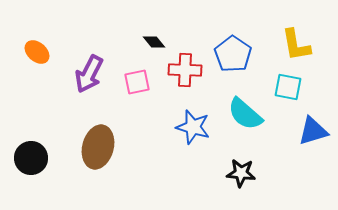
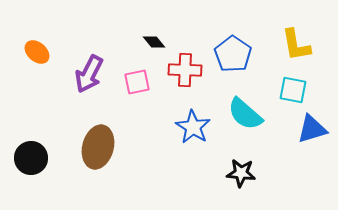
cyan square: moved 5 px right, 3 px down
blue star: rotated 16 degrees clockwise
blue triangle: moved 1 px left, 2 px up
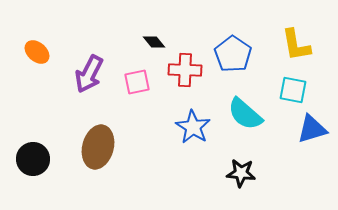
black circle: moved 2 px right, 1 px down
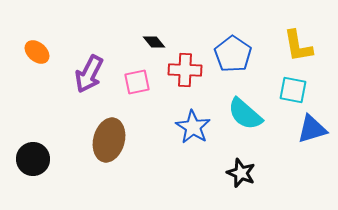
yellow L-shape: moved 2 px right, 1 px down
brown ellipse: moved 11 px right, 7 px up
black star: rotated 16 degrees clockwise
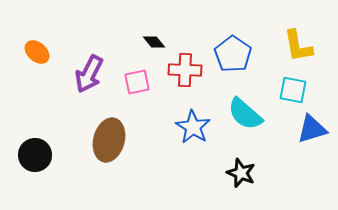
black circle: moved 2 px right, 4 px up
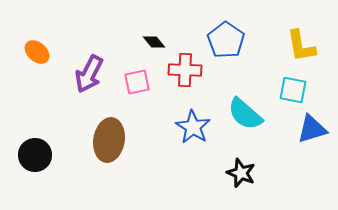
yellow L-shape: moved 3 px right
blue pentagon: moved 7 px left, 14 px up
brown ellipse: rotated 6 degrees counterclockwise
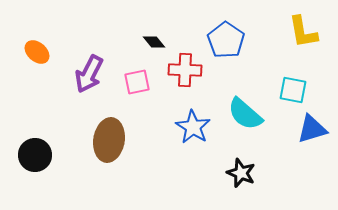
yellow L-shape: moved 2 px right, 14 px up
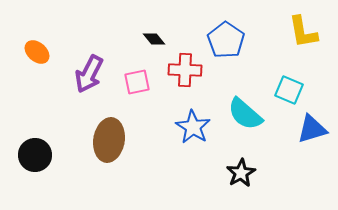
black diamond: moved 3 px up
cyan square: moved 4 px left; rotated 12 degrees clockwise
black star: rotated 20 degrees clockwise
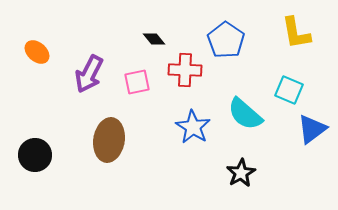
yellow L-shape: moved 7 px left, 1 px down
blue triangle: rotated 20 degrees counterclockwise
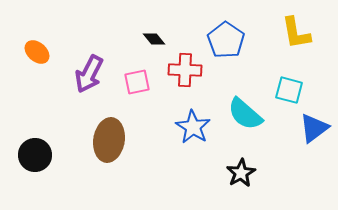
cyan square: rotated 8 degrees counterclockwise
blue triangle: moved 2 px right, 1 px up
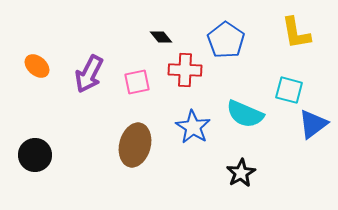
black diamond: moved 7 px right, 2 px up
orange ellipse: moved 14 px down
cyan semicircle: rotated 18 degrees counterclockwise
blue triangle: moved 1 px left, 4 px up
brown ellipse: moved 26 px right, 5 px down; rotated 6 degrees clockwise
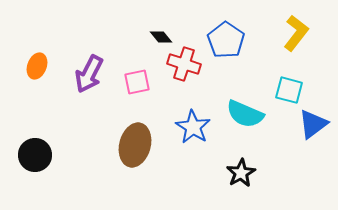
yellow L-shape: rotated 132 degrees counterclockwise
orange ellipse: rotated 70 degrees clockwise
red cross: moved 1 px left, 6 px up; rotated 16 degrees clockwise
